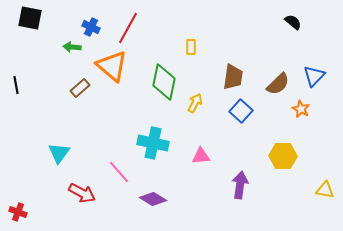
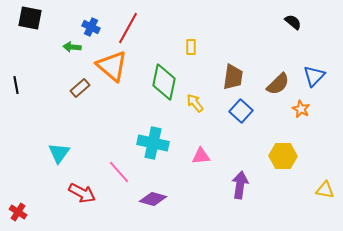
yellow arrow: rotated 66 degrees counterclockwise
purple diamond: rotated 16 degrees counterclockwise
red cross: rotated 12 degrees clockwise
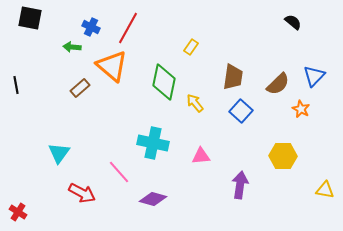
yellow rectangle: rotated 35 degrees clockwise
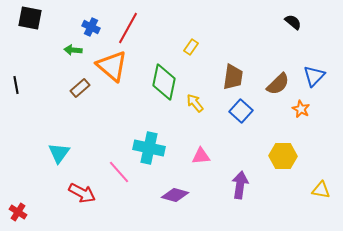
green arrow: moved 1 px right, 3 px down
cyan cross: moved 4 px left, 5 px down
yellow triangle: moved 4 px left
purple diamond: moved 22 px right, 4 px up
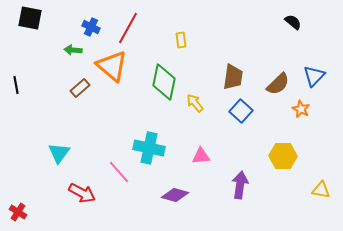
yellow rectangle: moved 10 px left, 7 px up; rotated 42 degrees counterclockwise
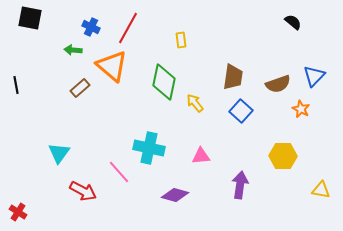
brown semicircle: rotated 25 degrees clockwise
red arrow: moved 1 px right, 2 px up
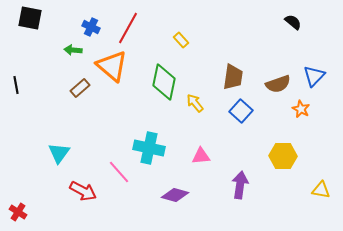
yellow rectangle: rotated 35 degrees counterclockwise
